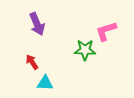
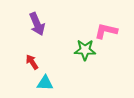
pink L-shape: rotated 30 degrees clockwise
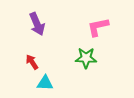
pink L-shape: moved 8 px left, 4 px up; rotated 25 degrees counterclockwise
green star: moved 1 px right, 8 px down
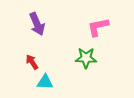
cyan triangle: moved 1 px up
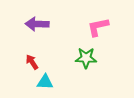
purple arrow: rotated 115 degrees clockwise
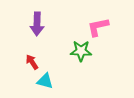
purple arrow: rotated 90 degrees counterclockwise
green star: moved 5 px left, 7 px up
cyan triangle: moved 1 px up; rotated 12 degrees clockwise
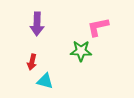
red arrow: rotated 133 degrees counterclockwise
